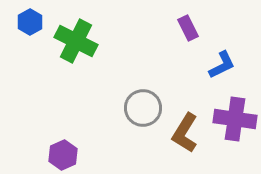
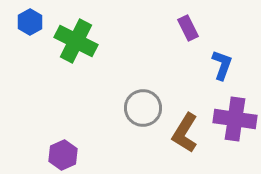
blue L-shape: rotated 44 degrees counterclockwise
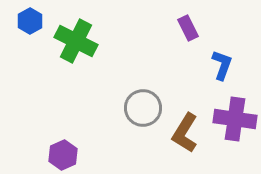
blue hexagon: moved 1 px up
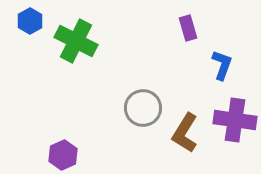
purple rectangle: rotated 10 degrees clockwise
purple cross: moved 1 px down
